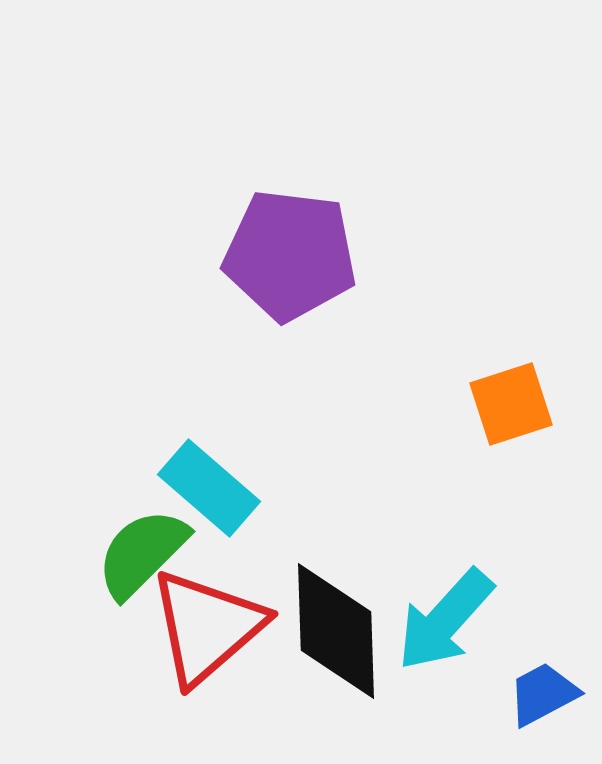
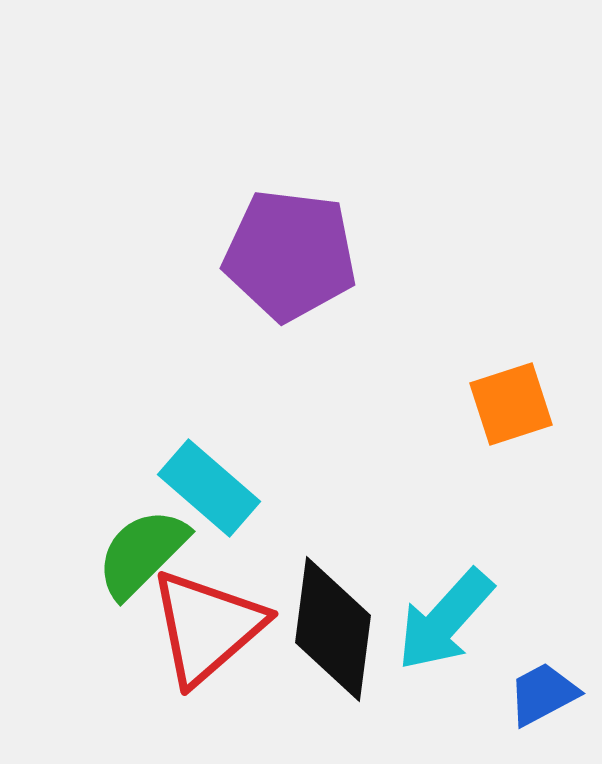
black diamond: moved 3 px left, 2 px up; rotated 9 degrees clockwise
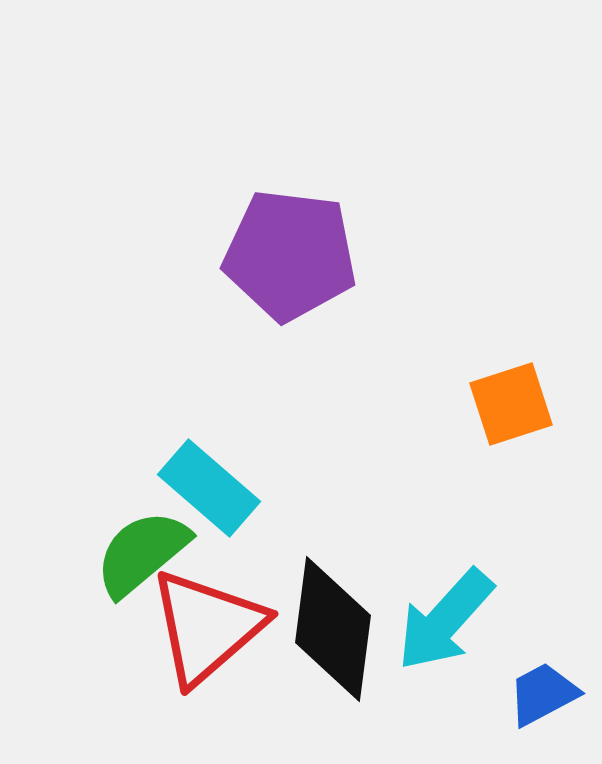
green semicircle: rotated 5 degrees clockwise
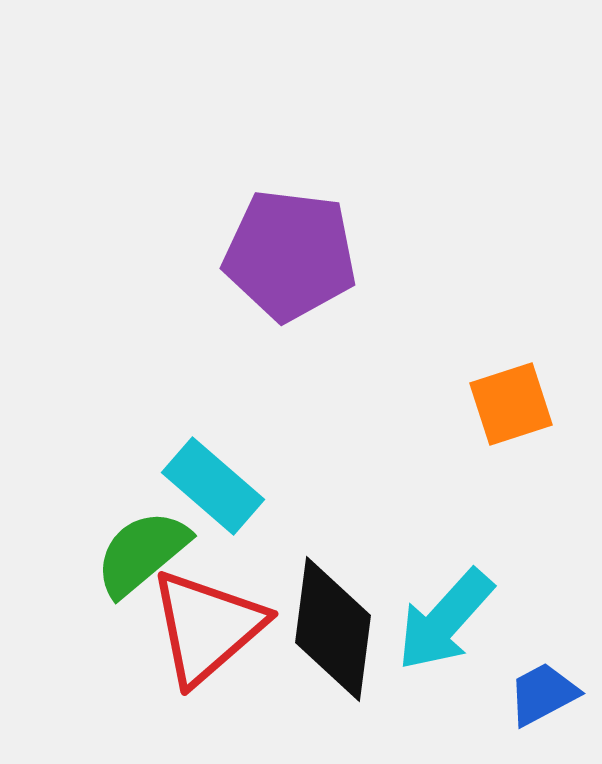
cyan rectangle: moved 4 px right, 2 px up
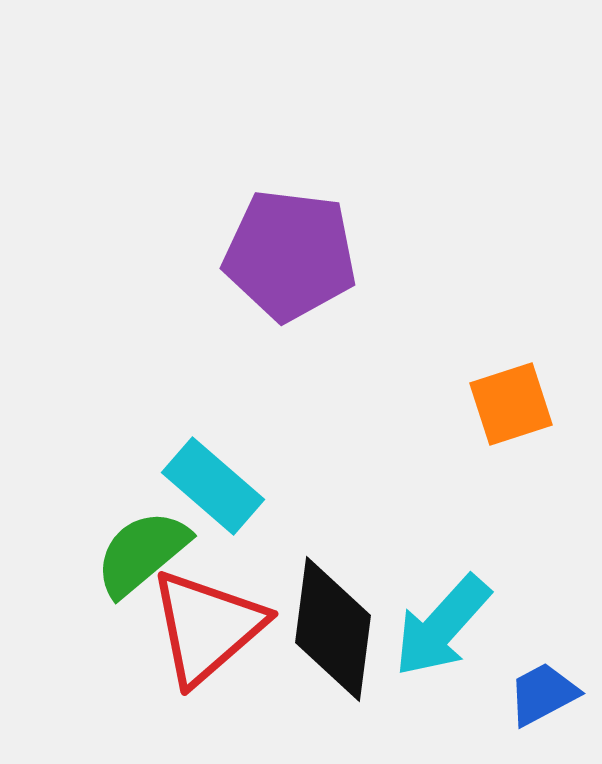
cyan arrow: moved 3 px left, 6 px down
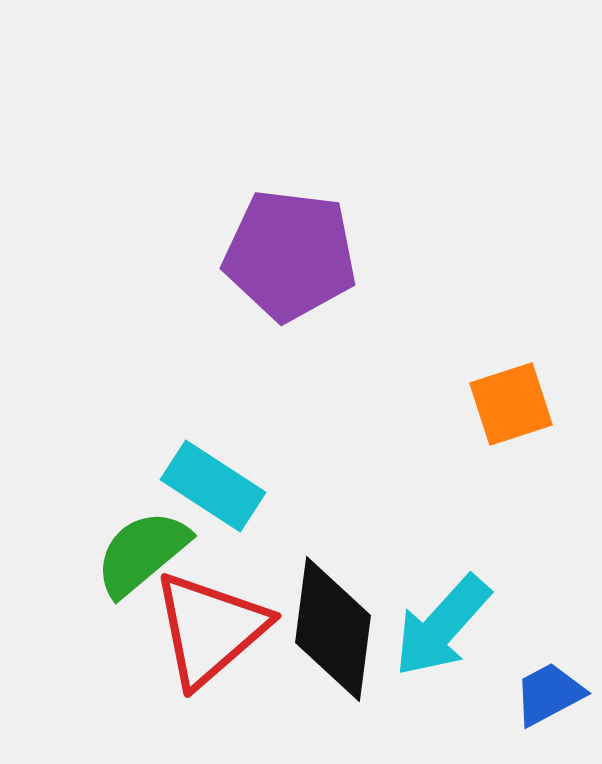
cyan rectangle: rotated 8 degrees counterclockwise
red triangle: moved 3 px right, 2 px down
blue trapezoid: moved 6 px right
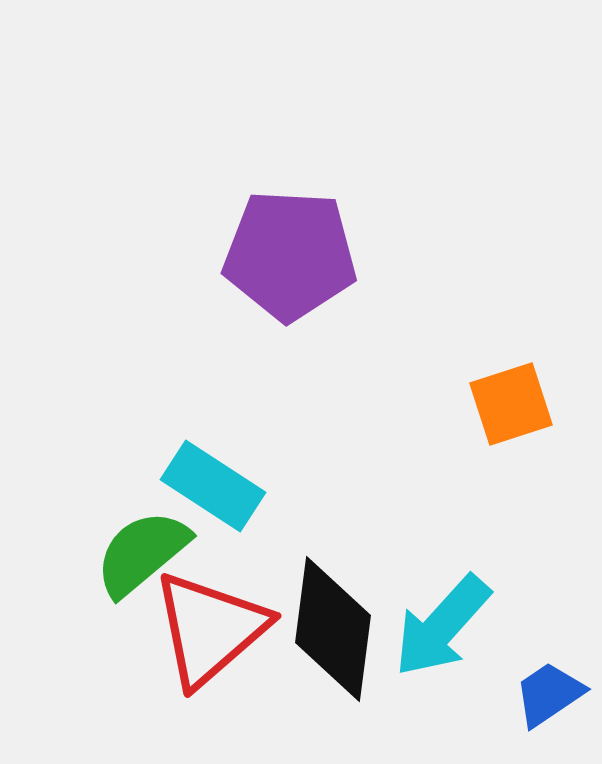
purple pentagon: rotated 4 degrees counterclockwise
blue trapezoid: rotated 6 degrees counterclockwise
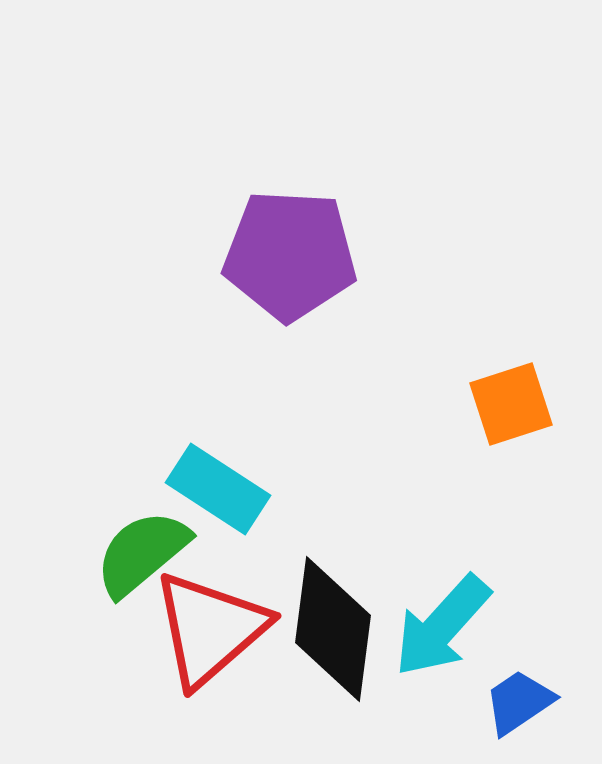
cyan rectangle: moved 5 px right, 3 px down
blue trapezoid: moved 30 px left, 8 px down
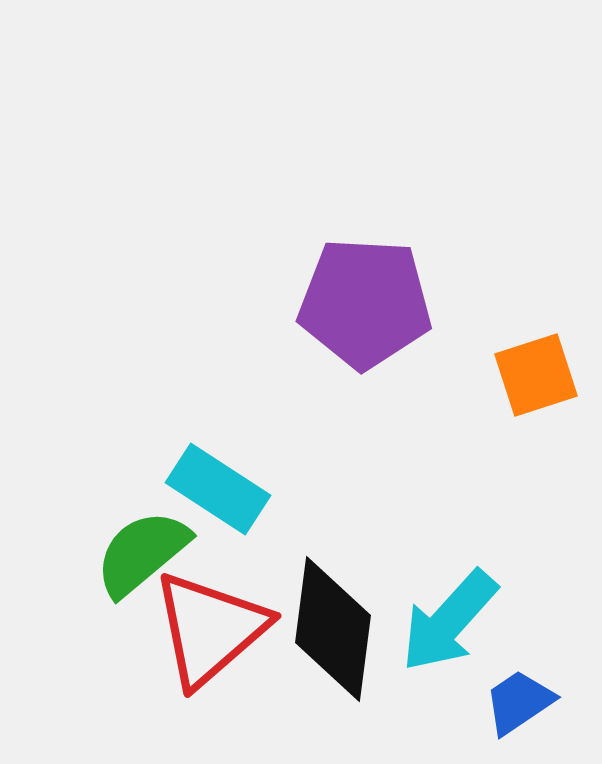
purple pentagon: moved 75 px right, 48 px down
orange square: moved 25 px right, 29 px up
cyan arrow: moved 7 px right, 5 px up
